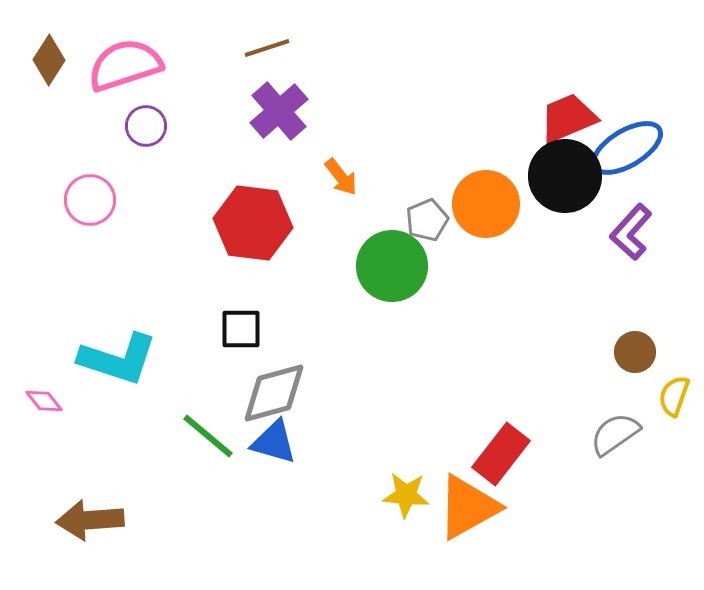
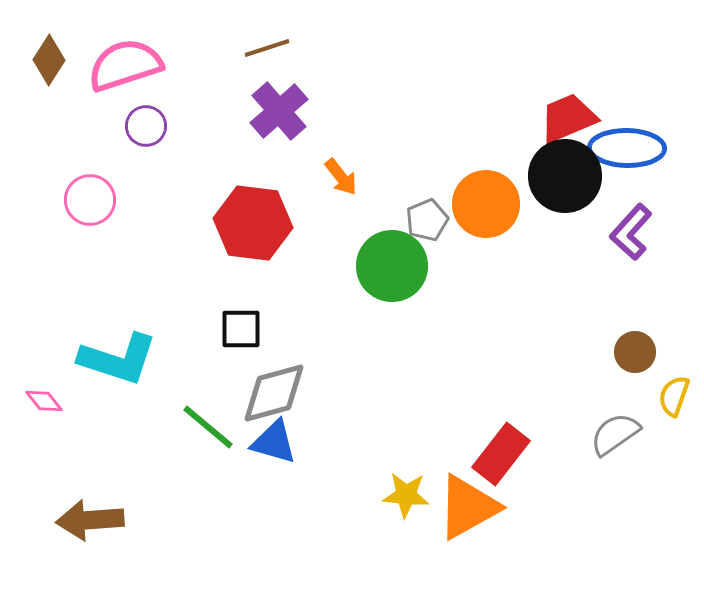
blue ellipse: rotated 32 degrees clockwise
green line: moved 9 px up
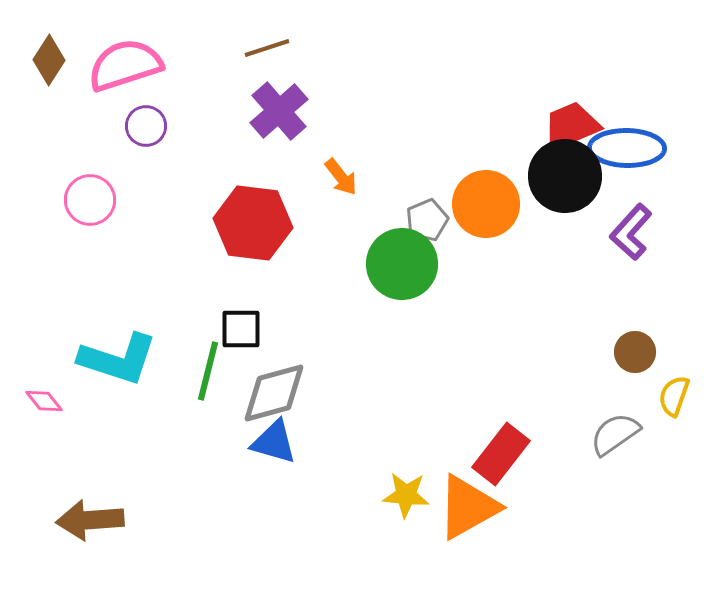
red trapezoid: moved 3 px right, 8 px down
green circle: moved 10 px right, 2 px up
green line: moved 56 px up; rotated 64 degrees clockwise
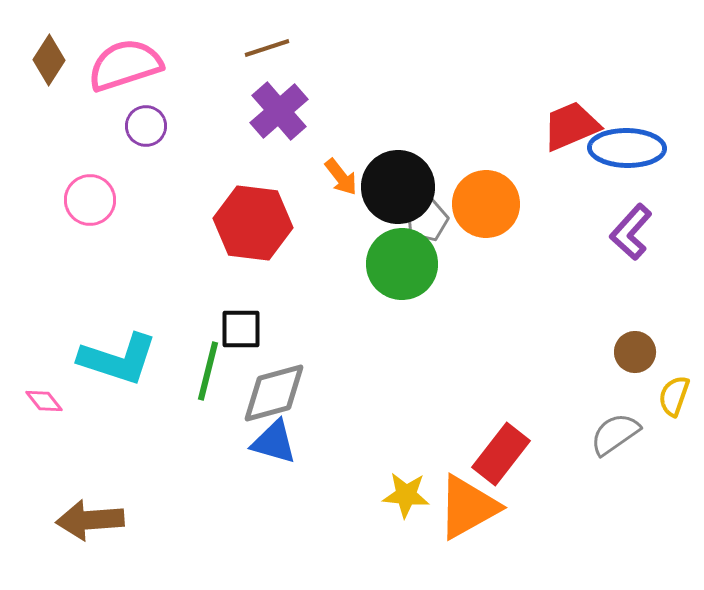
black circle: moved 167 px left, 11 px down
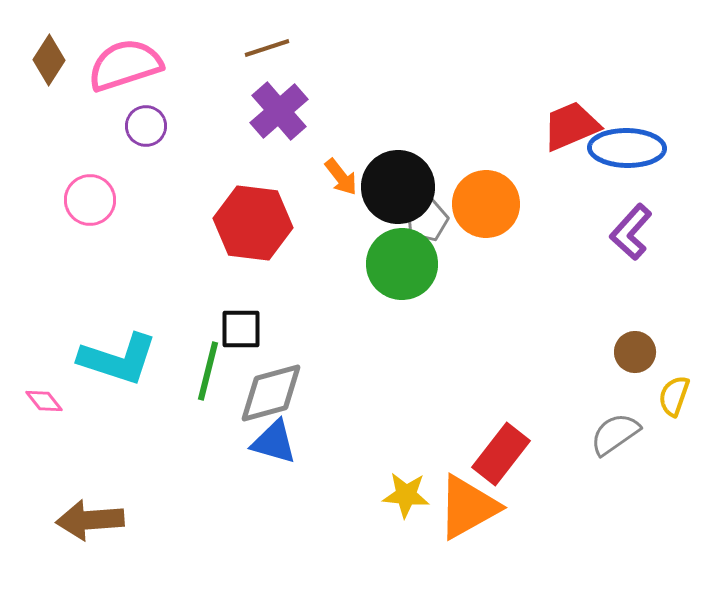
gray diamond: moved 3 px left
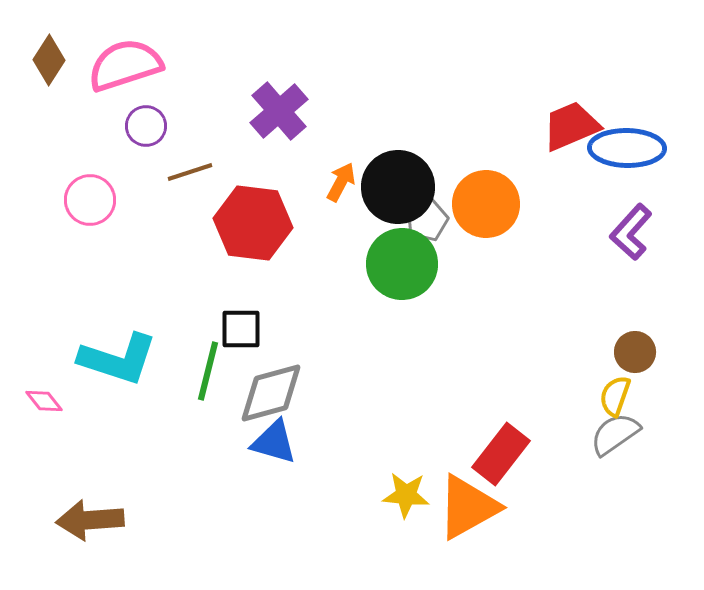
brown line: moved 77 px left, 124 px down
orange arrow: moved 5 px down; rotated 114 degrees counterclockwise
yellow semicircle: moved 59 px left
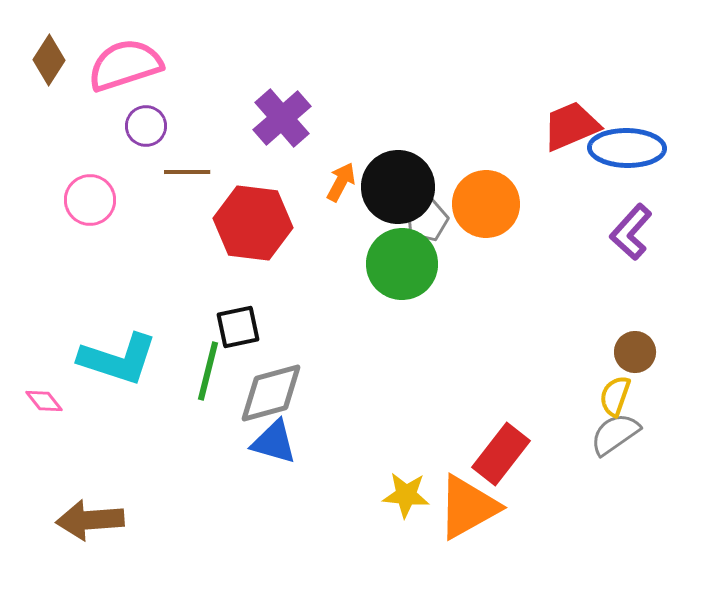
purple cross: moved 3 px right, 7 px down
brown line: moved 3 px left; rotated 18 degrees clockwise
black square: moved 3 px left, 2 px up; rotated 12 degrees counterclockwise
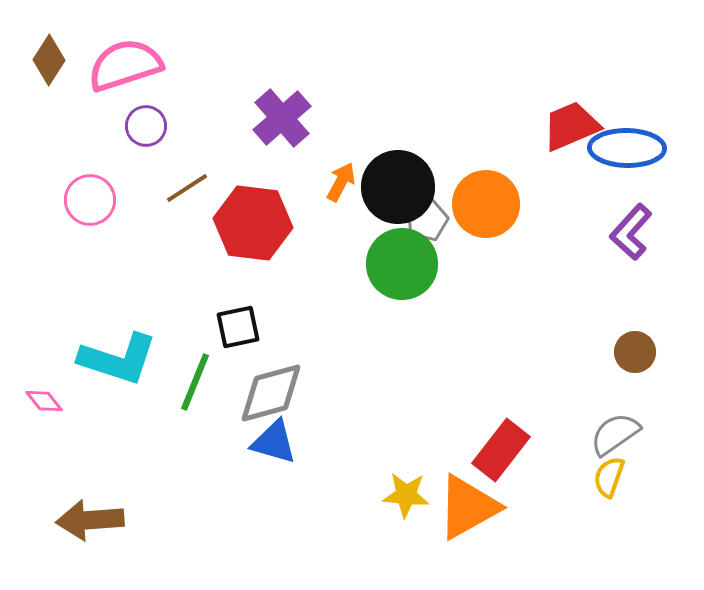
brown line: moved 16 px down; rotated 33 degrees counterclockwise
green line: moved 13 px left, 11 px down; rotated 8 degrees clockwise
yellow semicircle: moved 6 px left, 81 px down
red rectangle: moved 4 px up
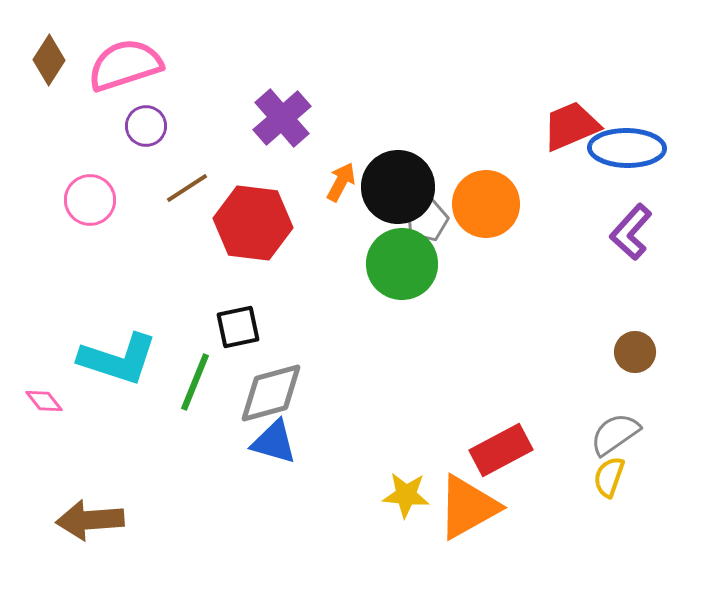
red rectangle: rotated 24 degrees clockwise
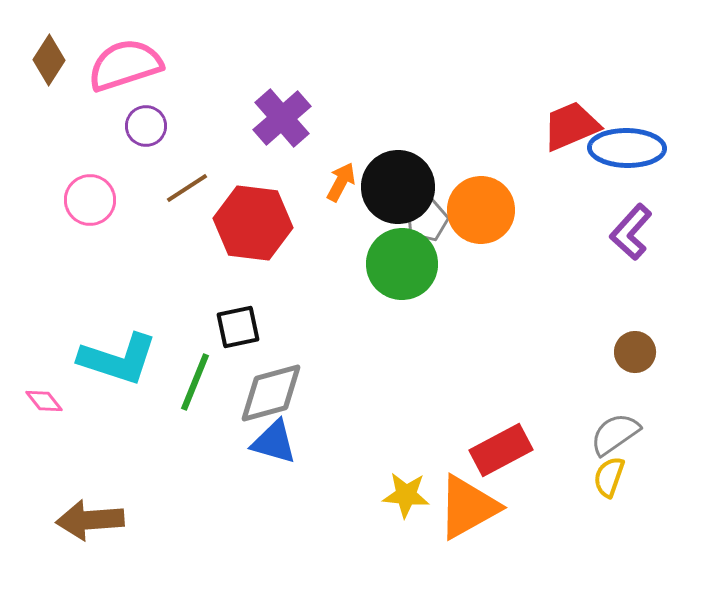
orange circle: moved 5 px left, 6 px down
